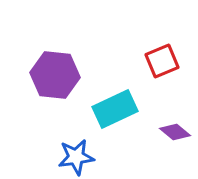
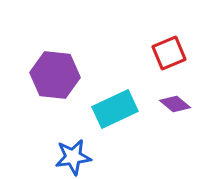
red square: moved 7 px right, 8 px up
purple diamond: moved 28 px up
blue star: moved 3 px left
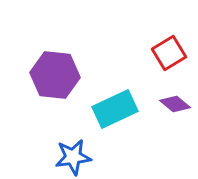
red square: rotated 8 degrees counterclockwise
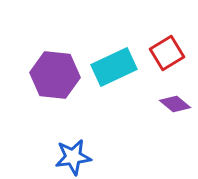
red square: moved 2 px left
cyan rectangle: moved 1 px left, 42 px up
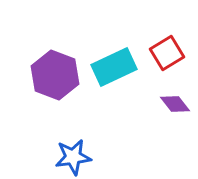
purple hexagon: rotated 15 degrees clockwise
purple diamond: rotated 12 degrees clockwise
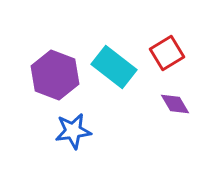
cyan rectangle: rotated 63 degrees clockwise
purple diamond: rotated 8 degrees clockwise
blue star: moved 26 px up
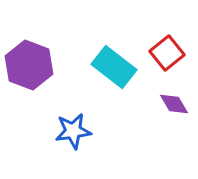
red square: rotated 8 degrees counterclockwise
purple hexagon: moved 26 px left, 10 px up
purple diamond: moved 1 px left
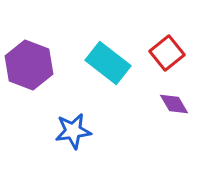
cyan rectangle: moved 6 px left, 4 px up
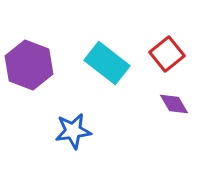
red square: moved 1 px down
cyan rectangle: moved 1 px left
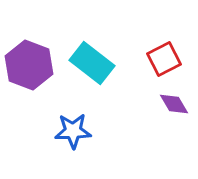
red square: moved 3 px left, 5 px down; rotated 12 degrees clockwise
cyan rectangle: moved 15 px left
blue star: rotated 6 degrees clockwise
